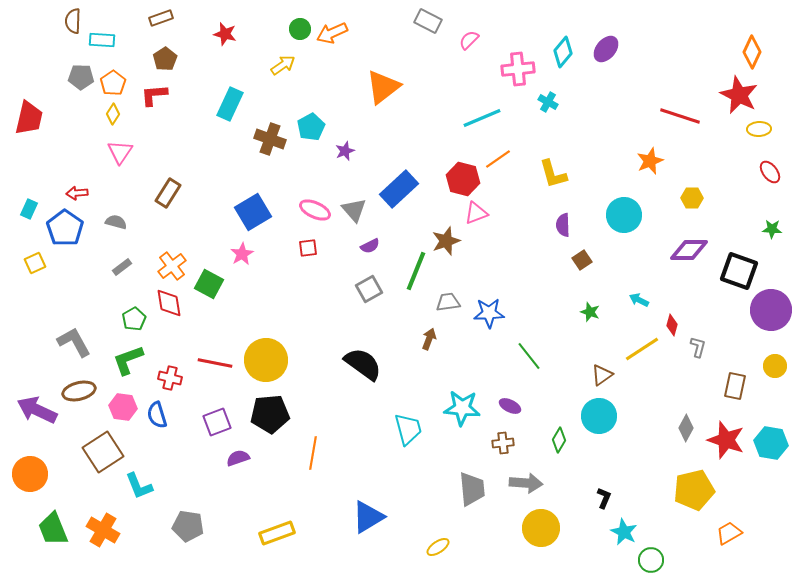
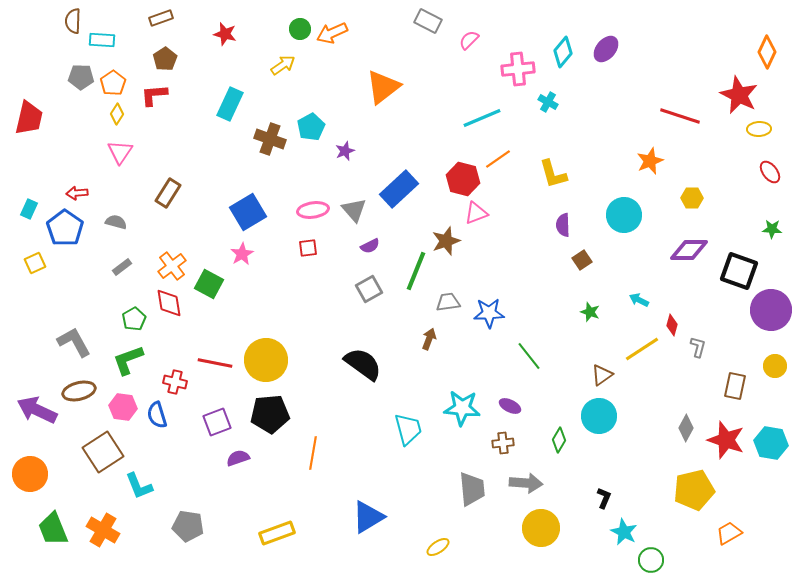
orange diamond at (752, 52): moved 15 px right
yellow diamond at (113, 114): moved 4 px right
pink ellipse at (315, 210): moved 2 px left; rotated 32 degrees counterclockwise
blue square at (253, 212): moved 5 px left
red cross at (170, 378): moved 5 px right, 4 px down
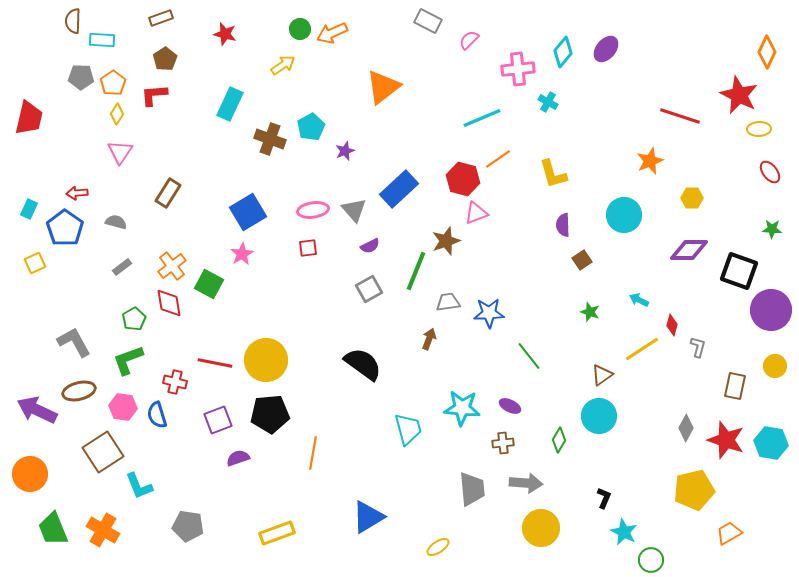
purple square at (217, 422): moved 1 px right, 2 px up
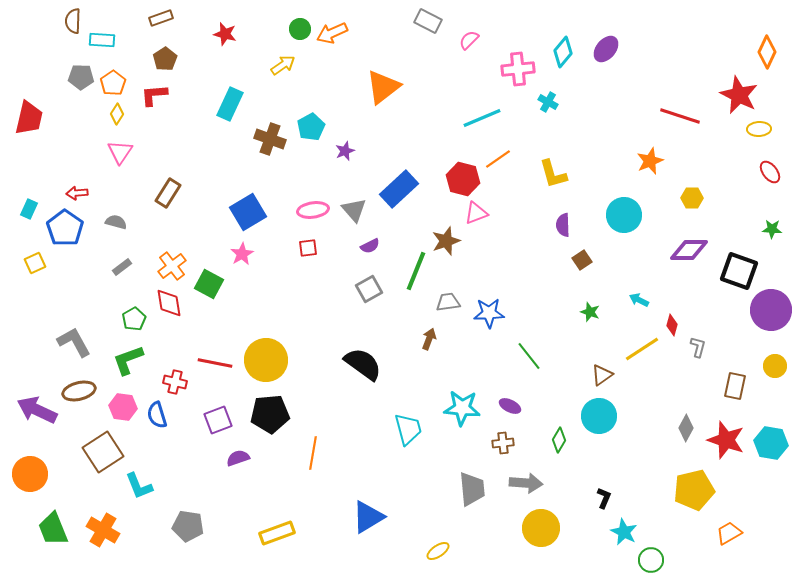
yellow ellipse at (438, 547): moved 4 px down
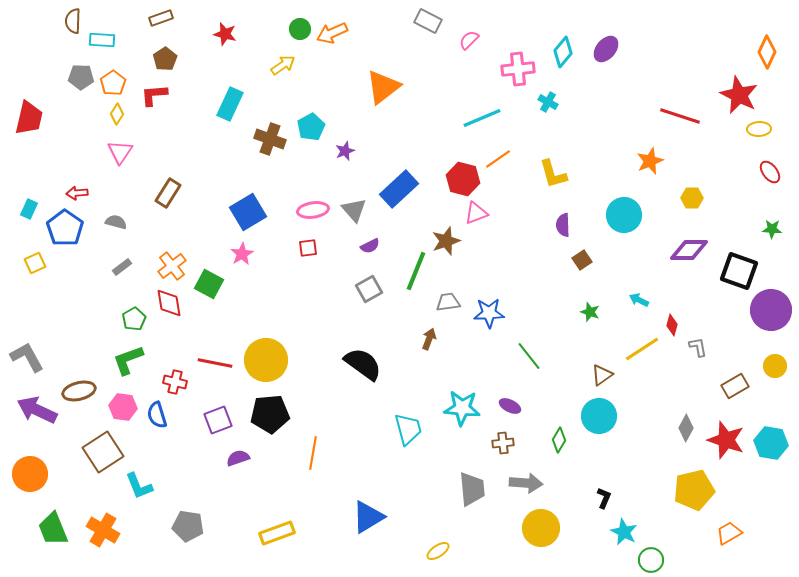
gray L-shape at (74, 342): moved 47 px left, 15 px down
gray L-shape at (698, 347): rotated 25 degrees counterclockwise
brown rectangle at (735, 386): rotated 48 degrees clockwise
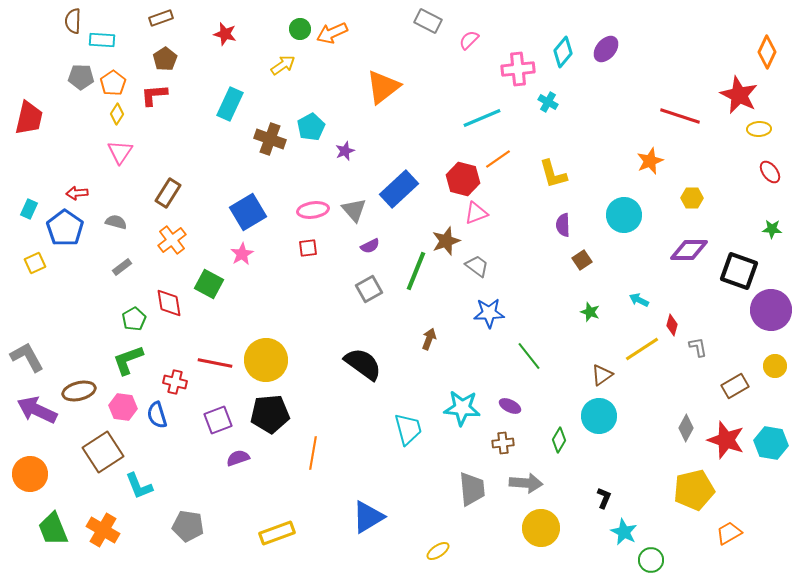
orange cross at (172, 266): moved 26 px up
gray trapezoid at (448, 302): moved 29 px right, 36 px up; rotated 45 degrees clockwise
